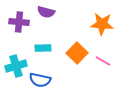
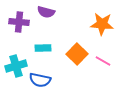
orange square: moved 1 px down
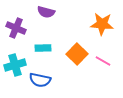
purple cross: moved 3 px left, 6 px down; rotated 18 degrees clockwise
cyan cross: moved 1 px left, 1 px up
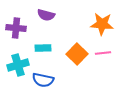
purple semicircle: moved 3 px down
purple cross: rotated 18 degrees counterclockwise
pink line: moved 8 px up; rotated 35 degrees counterclockwise
cyan cross: moved 3 px right
blue semicircle: moved 3 px right
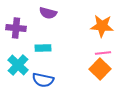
purple semicircle: moved 2 px right, 2 px up
orange star: moved 2 px down
orange square: moved 23 px right, 15 px down
cyan cross: rotated 30 degrees counterclockwise
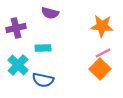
purple semicircle: moved 2 px right
purple cross: rotated 18 degrees counterclockwise
pink line: rotated 21 degrees counterclockwise
